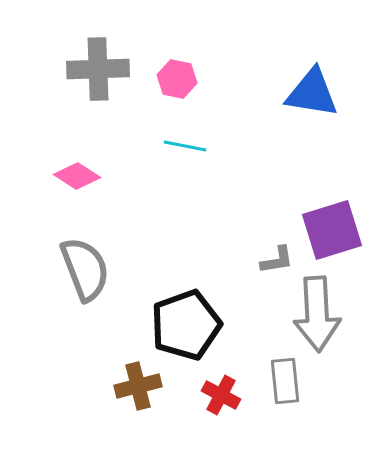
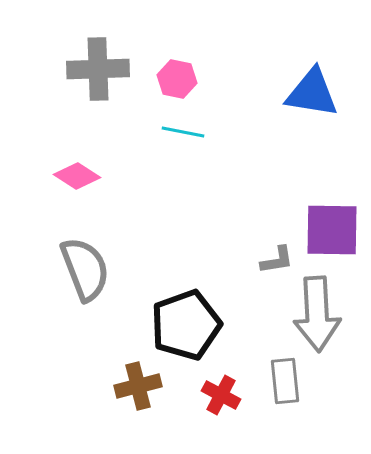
cyan line: moved 2 px left, 14 px up
purple square: rotated 18 degrees clockwise
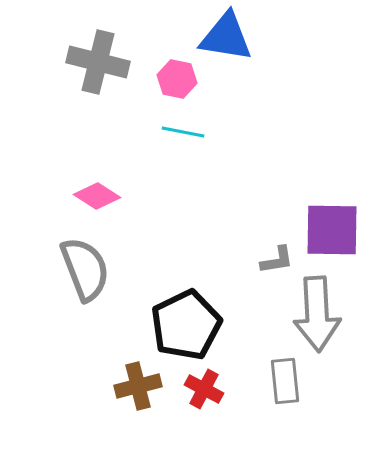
gray cross: moved 7 px up; rotated 16 degrees clockwise
blue triangle: moved 86 px left, 56 px up
pink diamond: moved 20 px right, 20 px down
black pentagon: rotated 6 degrees counterclockwise
red cross: moved 17 px left, 6 px up
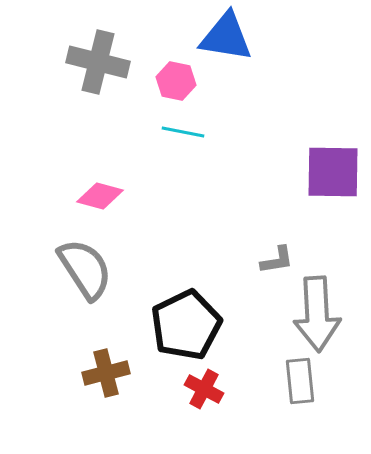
pink hexagon: moved 1 px left, 2 px down
pink diamond: moved 3 px right; rotated 18 degrees counterclockwise
purple square: moved 1 px right, 58 px up
gray semicircle: rotated 12 degrees counterclockwise
gray rectangle: moved 15 px right
brown cross: moved 32 px left, 13 px up
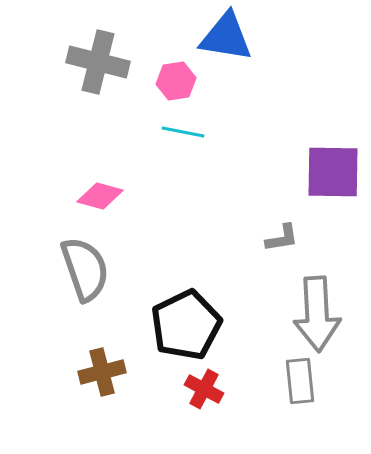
pink hexagon: rotated 21 degrees counterclockwise
gray L-shape: moved 5 px right, 22 px up
gray semicircle: rotated 14 degrees clockwise
brown cross: moved 4 px left, 1 px up
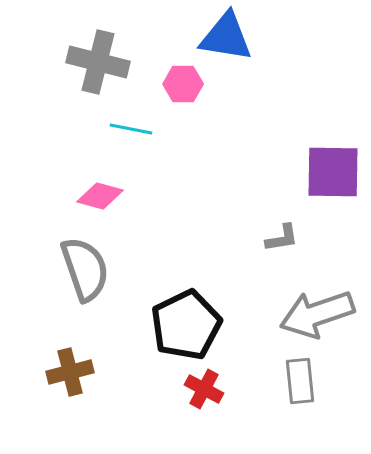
pink hexagon: moved 7 px right, 3 px down; rotated 9 degrees clockwise
cyan line: moved 52 px left, 3 px up
gray arrow: rotated 74 degrees clockwise
brown cross: moved 32 px left
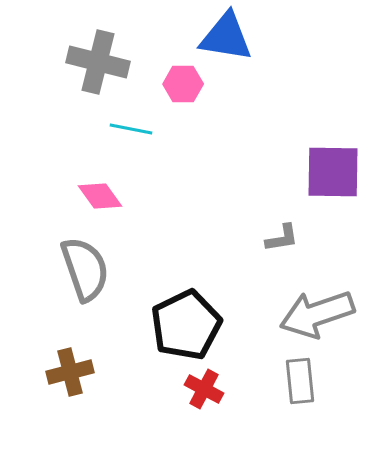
pink diamond: rotated 39 degrees clockwise
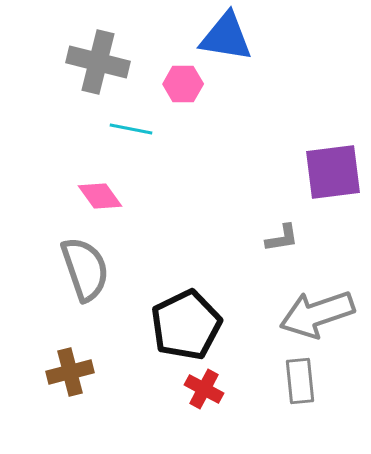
purple square: rotated 8 degrees counterclockwise
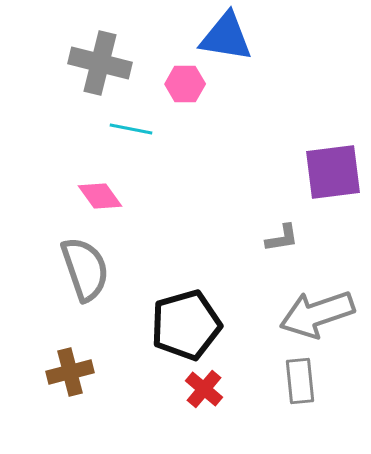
gray cross: moved 2 px right, 1 px down
pink hexagon: moved 2 px right
black pentagon: rotated 10 degrees clockwise
red cross: rotated 12 degrees clockwise
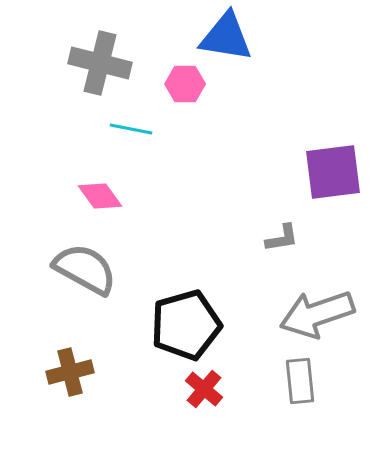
gray semicircle: rotated 42 degrees counterclockwise
